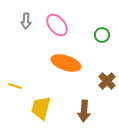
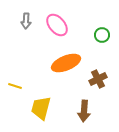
orange ellipse: rotated 40 degrees counterclockwise
brown cross: moved 9 px left, 2 px up; rotated 18 degrees clockwise
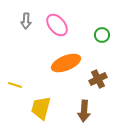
yellow line: moved 1 px up
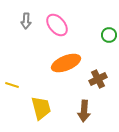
green circle: moved 7 px right
yellow line: moved 3 px left
yellow trapezoid: rotated 150 degrees clockwise
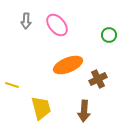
orange ellipse: moved 2 px right, 2 px down
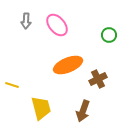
brown arrow: moved 1 px left; rotated 15 degrees clockwise
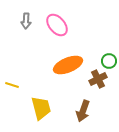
green circle: moved 26 px down
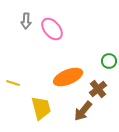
pink ellipse: moved 5 px left, 4 px down
orange ellipse: moved 12 px down
brown cross: moved 10 px down; rotated 12 degrees counterclockwise
yellow line: moved 1 px right, 2 px up
brown arrow: rotated 20 degrees clockwise
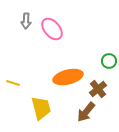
orange ellipse: rotated 8 degrees clockwise
brown arrow: moved 3 px right, 1 px down
